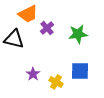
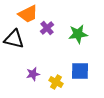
purple star: rotated 24 degrees clockwise
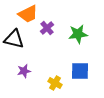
purple star: moved 9 px left, 3 px up
yellow cross: moved 1 px left, 1 px down
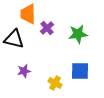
orange trapezoid: rotated 115 degrees clockwise
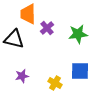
purple star: moved 2 px left, 5 px down
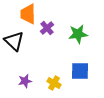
black triangle: moved 2 px down; rotated 30 degrees clockwise
purple star: moved 3 px right, 5 px down
yellow cross: moved 1 px left
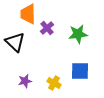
black triangle: moved 1 px right, 1 px down
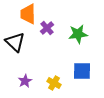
blue square: moved 2 px right
purple star: rotated 16 degrees counterclockwise
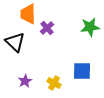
green star: moved 12 px right, 7 px up
